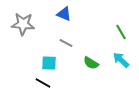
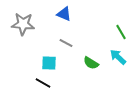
cyan arrow: moved 3 px left, 3 px up
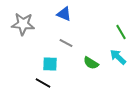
cyan square: moved 1 px right, 1 px down
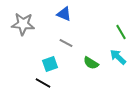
cyan square: rotated 21 degrees counterclockwise
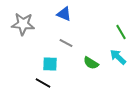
cyan square: rotated 21 degrees clockwise
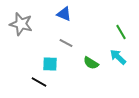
gray star: moved 2 px left; rotated 10 degrees clockwise
black line: moved 4 px left, 1 px up
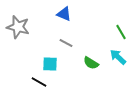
gray star: moved 3 px left, 3 px down
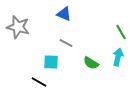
cyan arrow: rotated 60 degrees clockwise
cyan square: moved 1 px right, 2 px up
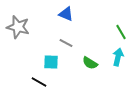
blue triangle: moved 2 px right
green semicircle: moved 1 px left
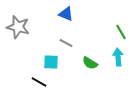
cyan arrow: rotated 18 degrees counterclockwise
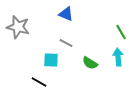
cyan square: moved 2 px up
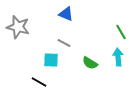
gray line: moved 2 px left
